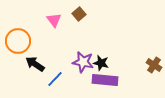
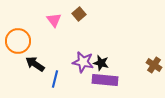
blue line: rotated 30 degrees counterclockwise
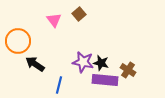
brown cross: moved 26 px left, 5 px down
blue line: moved 4 px right, 6 px down
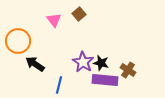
purple star: rotated 20 degrees clockwise
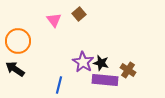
black arrow: moved 20 px left, 5 px down
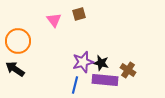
brown square: rotated 24 degrees clockwise
purple star: rotated 25 degrees clockwise
blue line: moved 16 px right
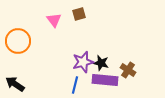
black arrow: moved 15 px down
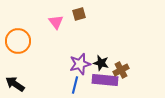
pink triangle: moved 2 px right, 2 px down
purple star: moved 3 px left, 2 px down
brown cross: moved 7 px left; rotated 28 degrees clockwise
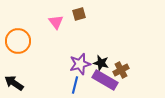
purple rectangle: rotated 25 degrees clockwise
black arrow: moved 1 px left, 1 px up
